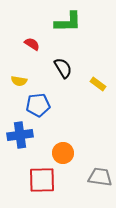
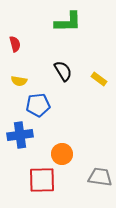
red semicircle: moved 17 px left; rotated 42 degrees clockwise
black semicircle: moved 3 px down
yellow rectangle: moved 1 px right, 5 px up
orange circle: moved 1 px left, 1 px down
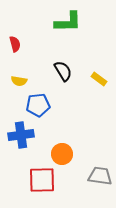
blue cross: moved 1 px right
gray trapezoid: moved 1 px up
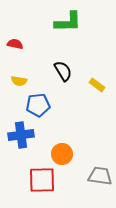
red semicircle: rotated 63 degrees counterclockwise
yellow rectangle: moved 2 px left, 6 px down
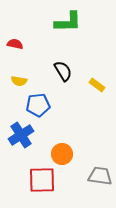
blue cross: rotated 25 degrees counterclockwise
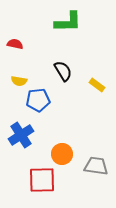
blue pentagon: moved 5 px up
gray trapezoid: moved 4 px left, 10 px up
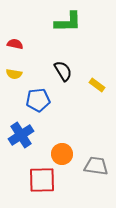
yellow semicircle: moved 5 px left, 7 px up
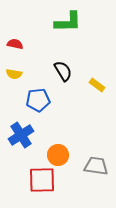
orange circle: moved 4 px left, 1 px down
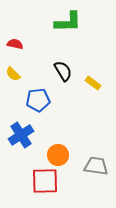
yellow semicircle: moved 1 px left; rotated 35 degrees clockwise
yellow rectangle: moved 4 px left, 2 px up
red square: moved 3 px right, 1 px down
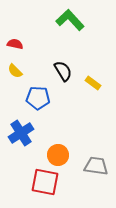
green L-shape: moved 2 px right, 2 px up; rotated 132 degrees counterclockwise
yellow semicircle: moved 2 px right, 3 px up
blue pentagon: moved 2 px up; rotated 10 degrees clockwise
blue cross: moved 2 px up
red square: moved 1 px down; rotated 12 degrees clockwise
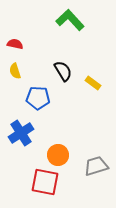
yellow semicircle: rotated 28 degrees clockwise
gray trapezoid: rotated 25 degrees counterclockwise
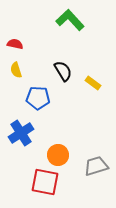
yellow semicircle: moved 1 px right, 1 px up
